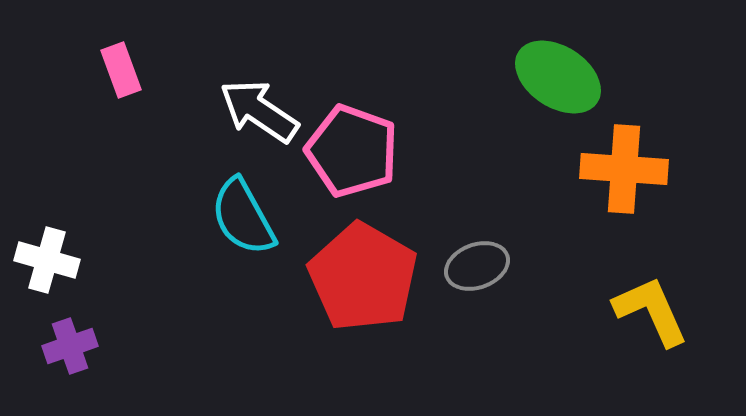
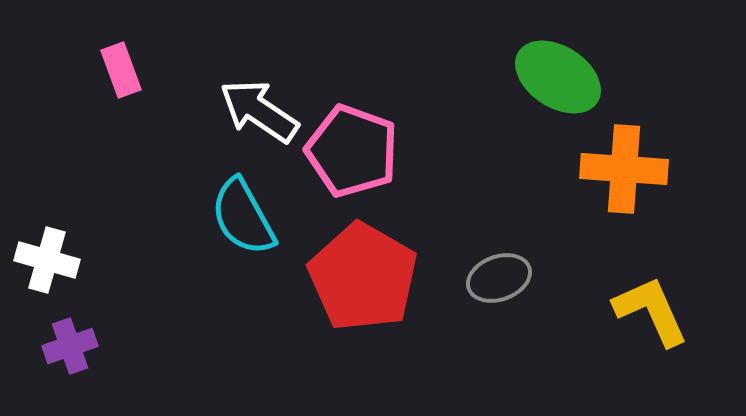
gray ellipse: moved 22 px right, 12 px down
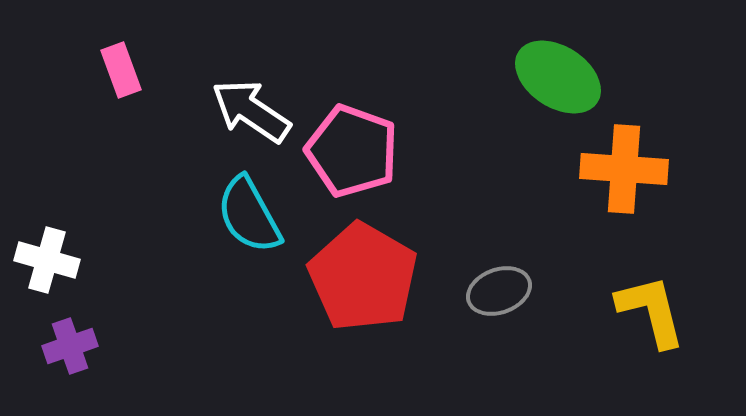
white arrow: moved 8 px left
cyan semicircle: moved 6 px right, 2 px up
gray ellipse: moved 13 px down
yellow L-shape: rotated 10 degrees clockwise
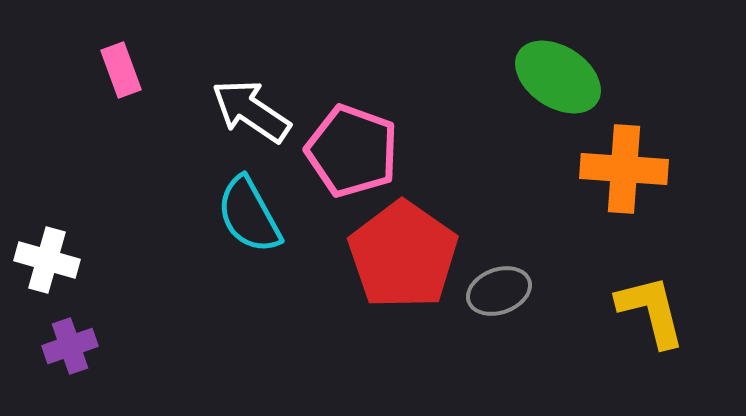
red pentagon: moved 40 px right, 22 px up; rotated 5 degrees clockwise
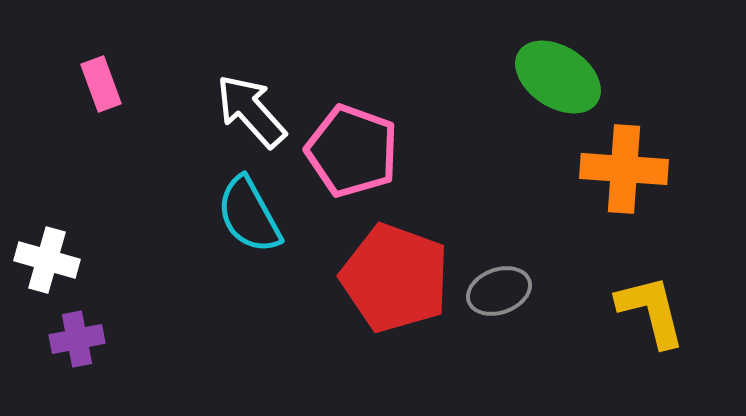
pink rectangle: moved 20 px left, 14 px down
white arrow: rotated 14 degrees clockwise
red pentagon: moved 8 px left, 23 px down; rotated 15 degrees counterclockwise
purple cross: moved 7 px right, 7 px up; rotated 8 degrees clockwise
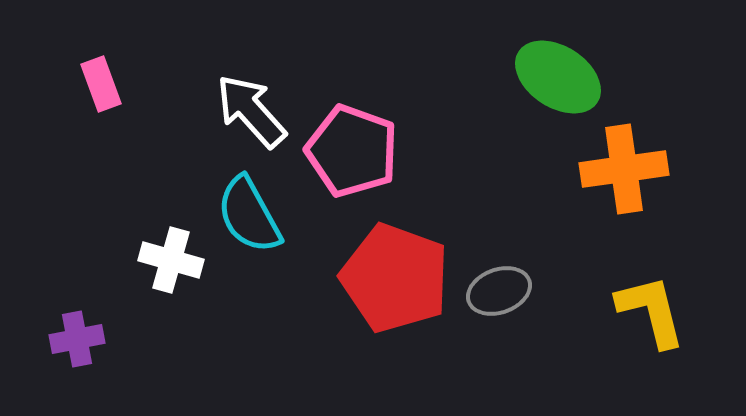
orange cross: rotated 12 degrees counterclockwise
white cross: moved 124 px right
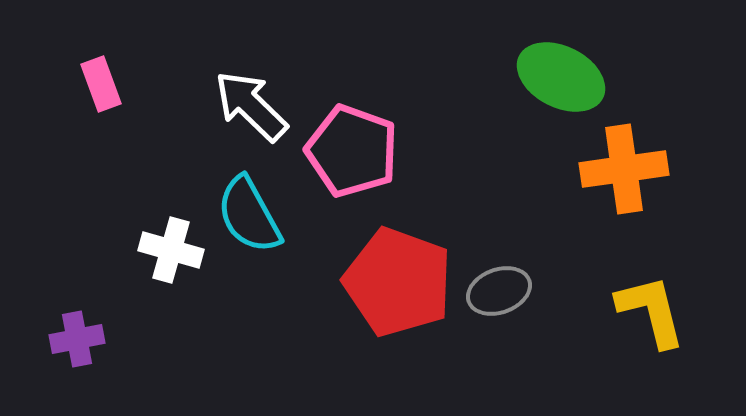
green ellipse: moved 3 px right; rotated 6 degrees counterclockwise
white arrow: moved 5 px up; rotated 4 degrees counterclockwise
white cross: moved 10 px up
red pentagon: moved 3 px right, 4 px down
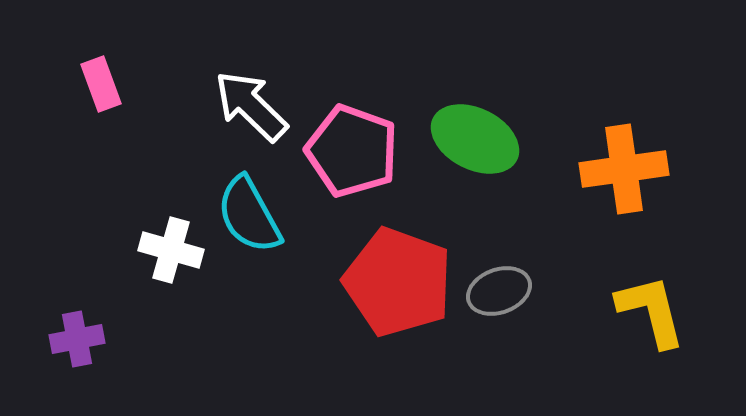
green ellipse: moved 86 px left, 62 px down
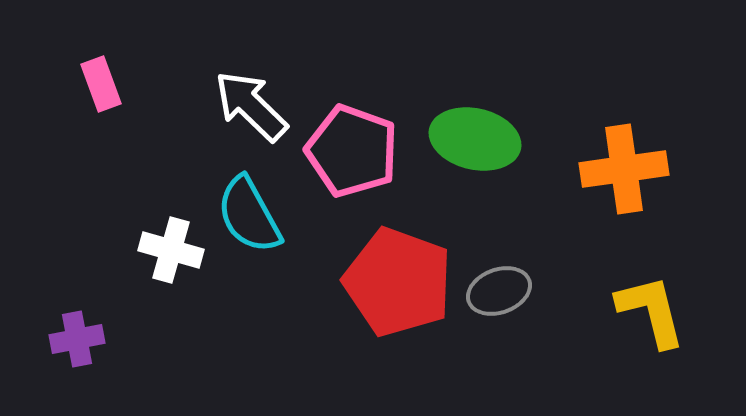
green ellipse: rotated 14 degrees counterclockwise
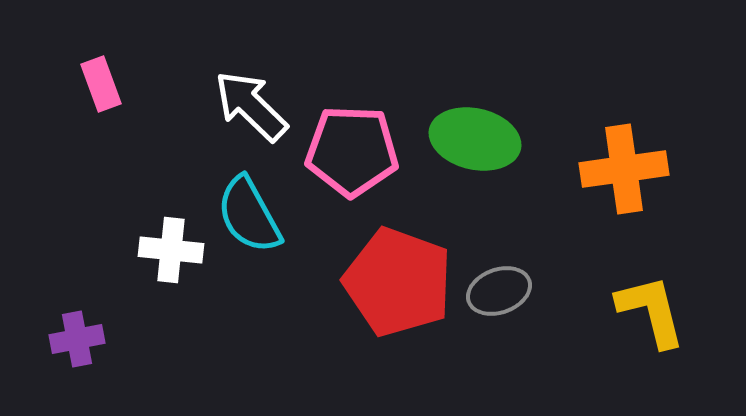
pink pentagon: rotated 18 degrees counterclockwise
white cross: rotated 10 degrees counterclockwise
